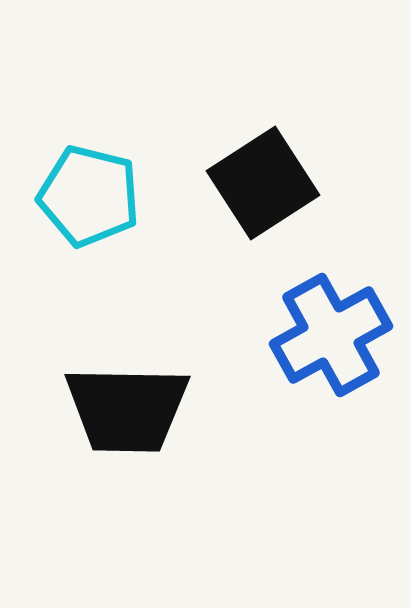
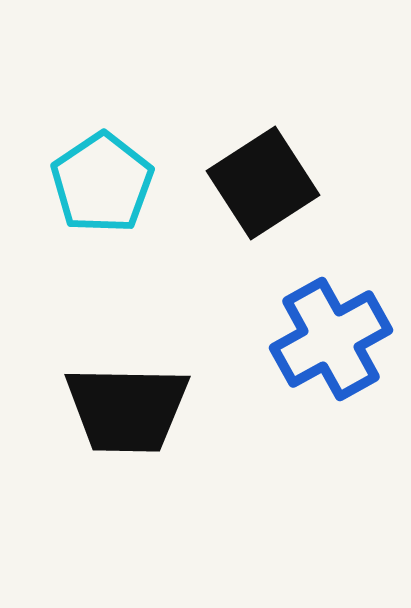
cyan pentagon: moved 13 px right, 13 px up; rotated 24 degrees clockwise
blue cross: moved 4 px down
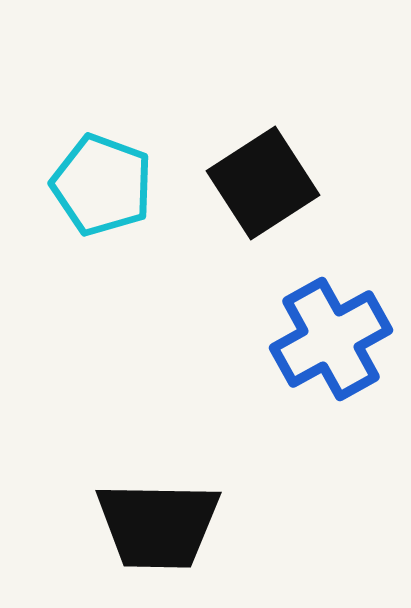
cyan pentagon: moved 2 px down; rotated 18 degrees counterclockwise
black trapezoid: moved 31 px right, 116 px down
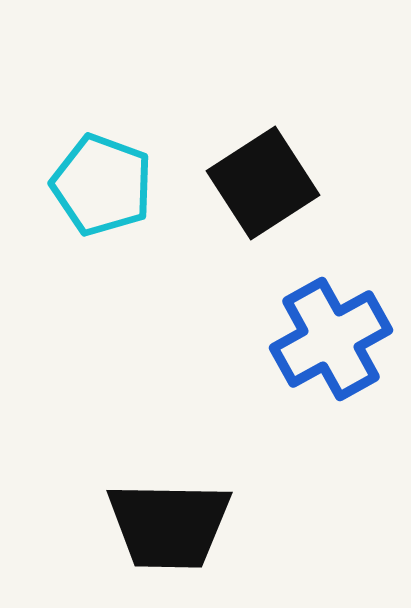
black trapezoid: moved 11 px right
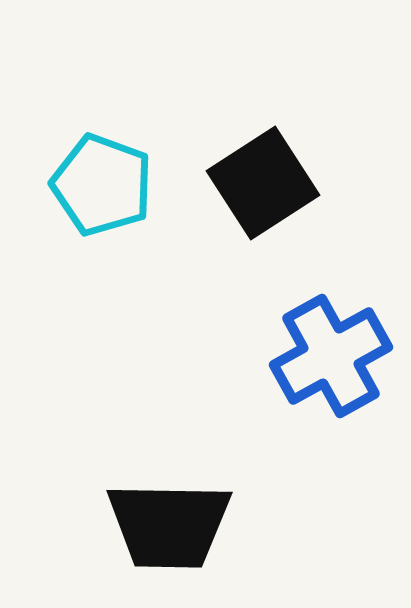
blue cross: moved 17 px down
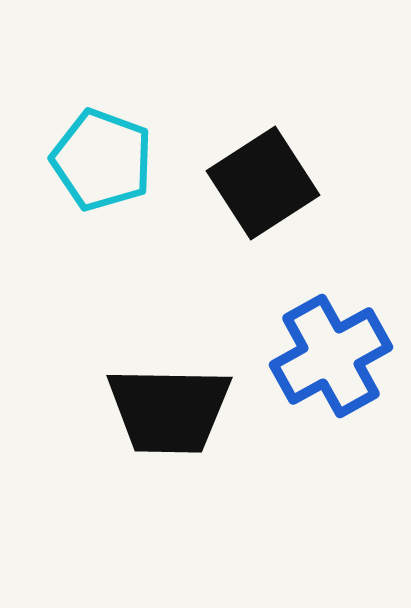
cyan pentagon: moved 25 px up
black trapezoid: moved 115 px up
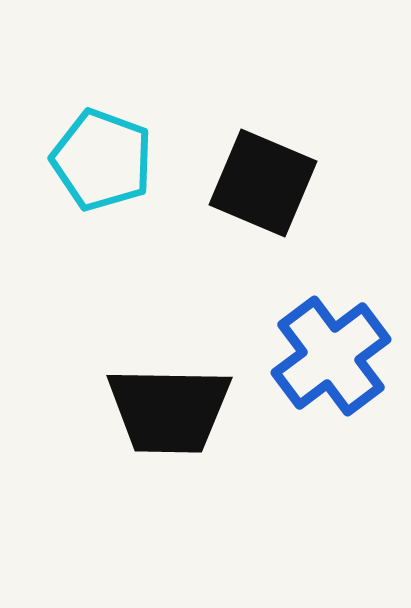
black square: rotated 34 degrees counterclockwise
blue cross: rotated 8 degrees counterclockwise
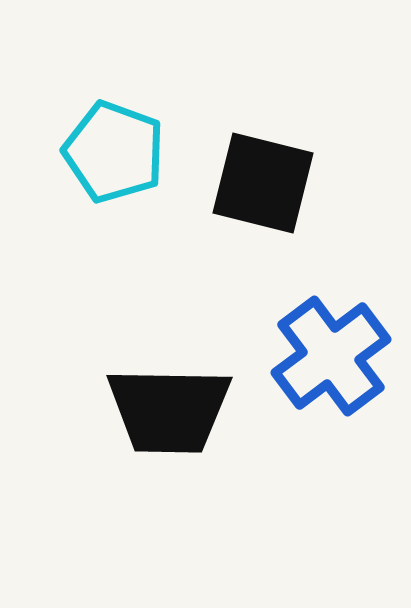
cyan pentagon: moved 12 px right, 8 px up
black square: rotated 9 degrees counterclockwise
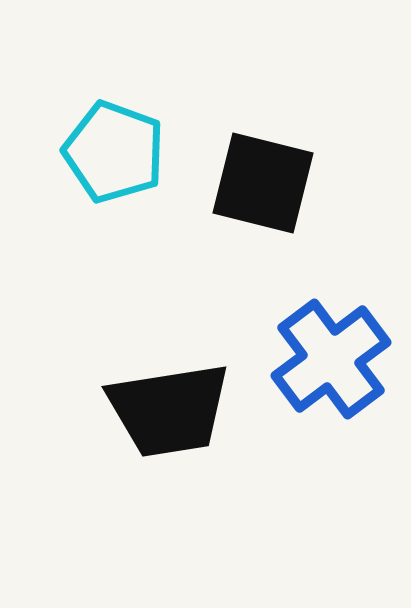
blue cross: moved 3 px down
black trapezoid: rotated 10 degrees counterclockwise
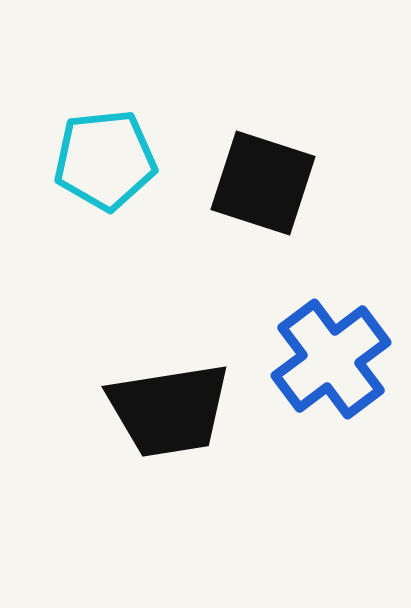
cyan pentagon: moved 9 px left, 8 px down; rotated 26 degrees counterclockwise
black square: rotated 4 degrees clockwise
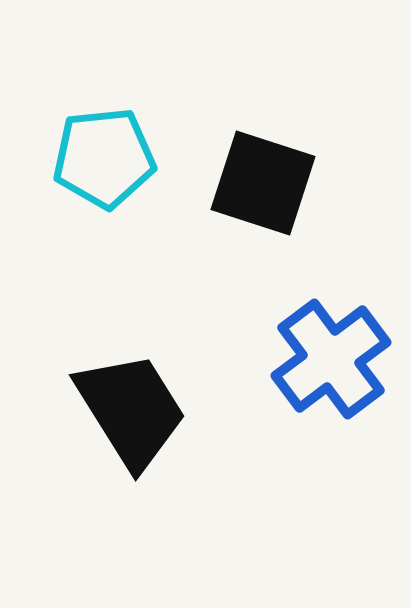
cyan pentagon: moved 1 px left, 2 px up
black trapezoid: moved 38 px left; rotated 113 degrees counterclockwise
